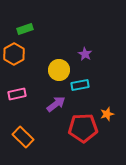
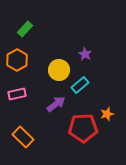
green rectangle: rotated 28 degrees counterclockwise
orange hexagon: moved 3 px right, 6 px down
cyan rectangle: rotated 30 degrees counterclockwise
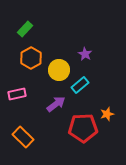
orange hexagon: moved 14 px right, 2 px up
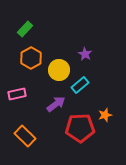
orange star: moved 2 px left, 1 px down
red pentagon: moved 3 px left
orange rectangle: moved 2 px right, 1 px up
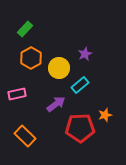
purple star: rotated 16 degrees clockwise
yellow circle: moved 2 px up
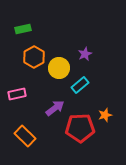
green rectangle: moved 2 px left; rotated 35 degrees clockwise
orange hexagon: moved 3 px right, 1 px up
purple arrow: moved 1 px left, 4 px down
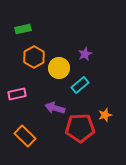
purple arrow: rotated 126 degrees counterclockwise
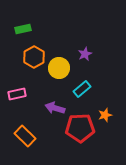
cyan rectangle: moved 2 px right, 4 px down
